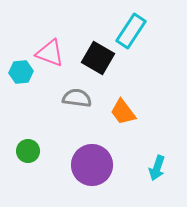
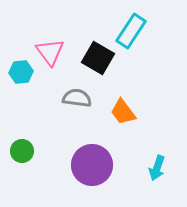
pink triangle: moved 1 px up; rotated 32 degrees clockwise
green circle: moved 6 px left
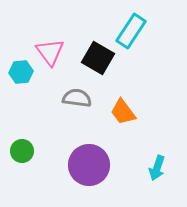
purple circle: moved 3 px left
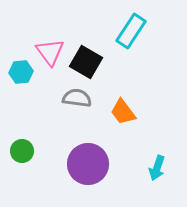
black square: moved 12 px left, 4 px down
purple circle: moved 1 px left, 1 px up
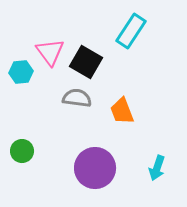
orange trapezoid: moved 1 px left, 1 px up; rotated 16 degrees clockwise
purple circle: moved 7 px right, 4 px down
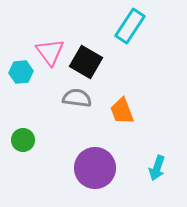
cyan rectangle: moved 1 px left, 5 px up
green circle: moved 1 px right, 11 px up
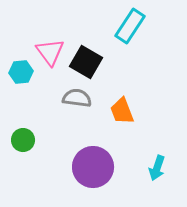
purple circle: moved 2 px left, 1 px up
